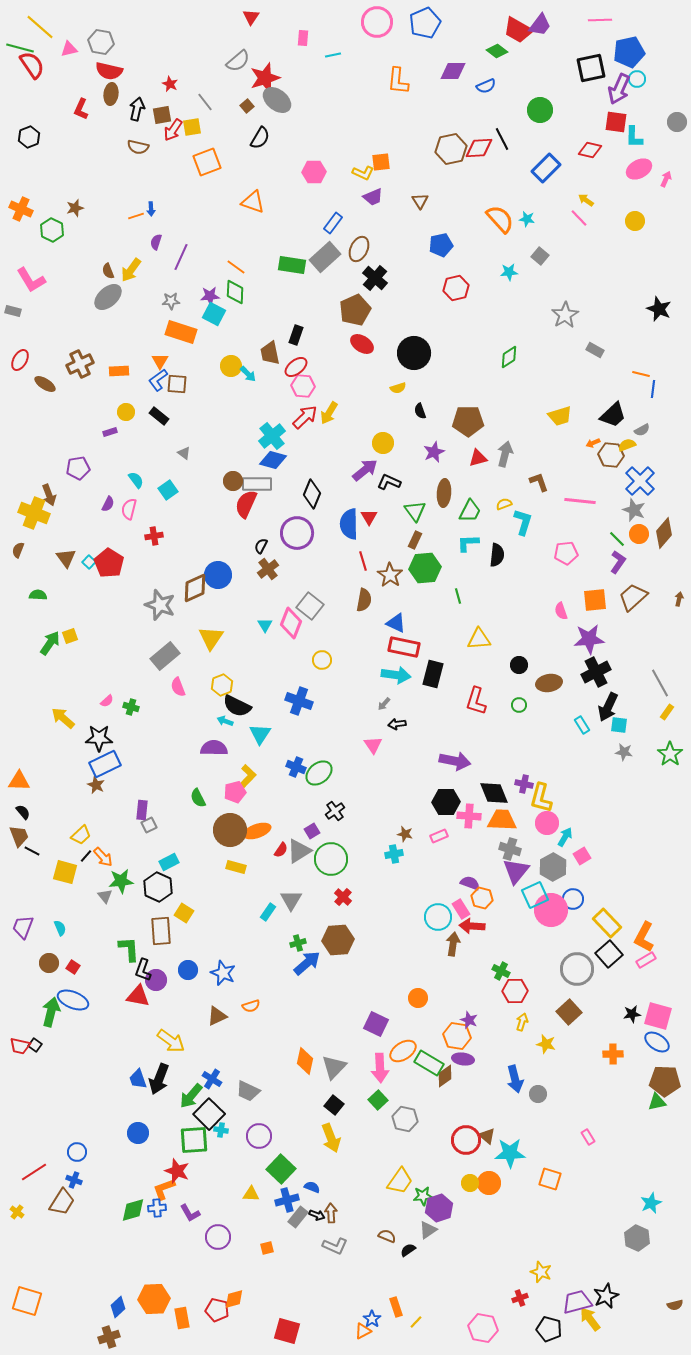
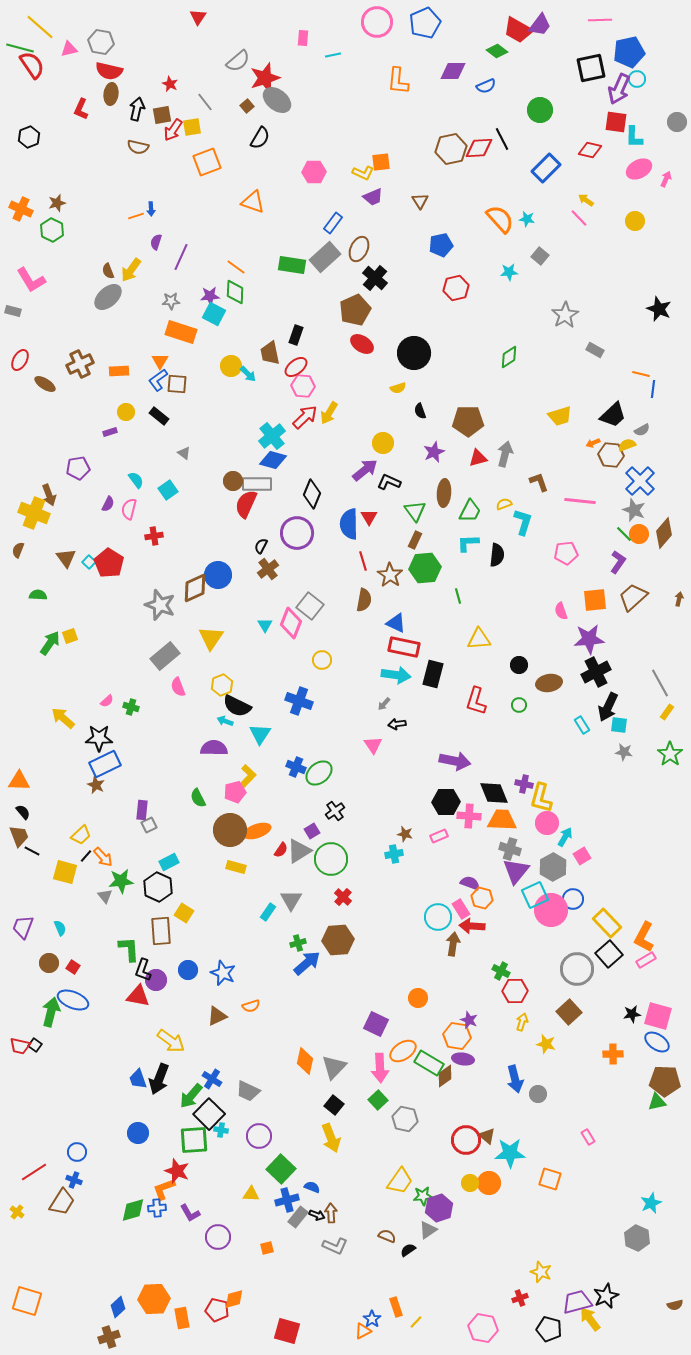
red triangle at (251, 17): moved 53 px left
brown star at (75, 208): moved 18 px left, 5 px up
green line at (617, 539): moved 7 px right, 5 px up
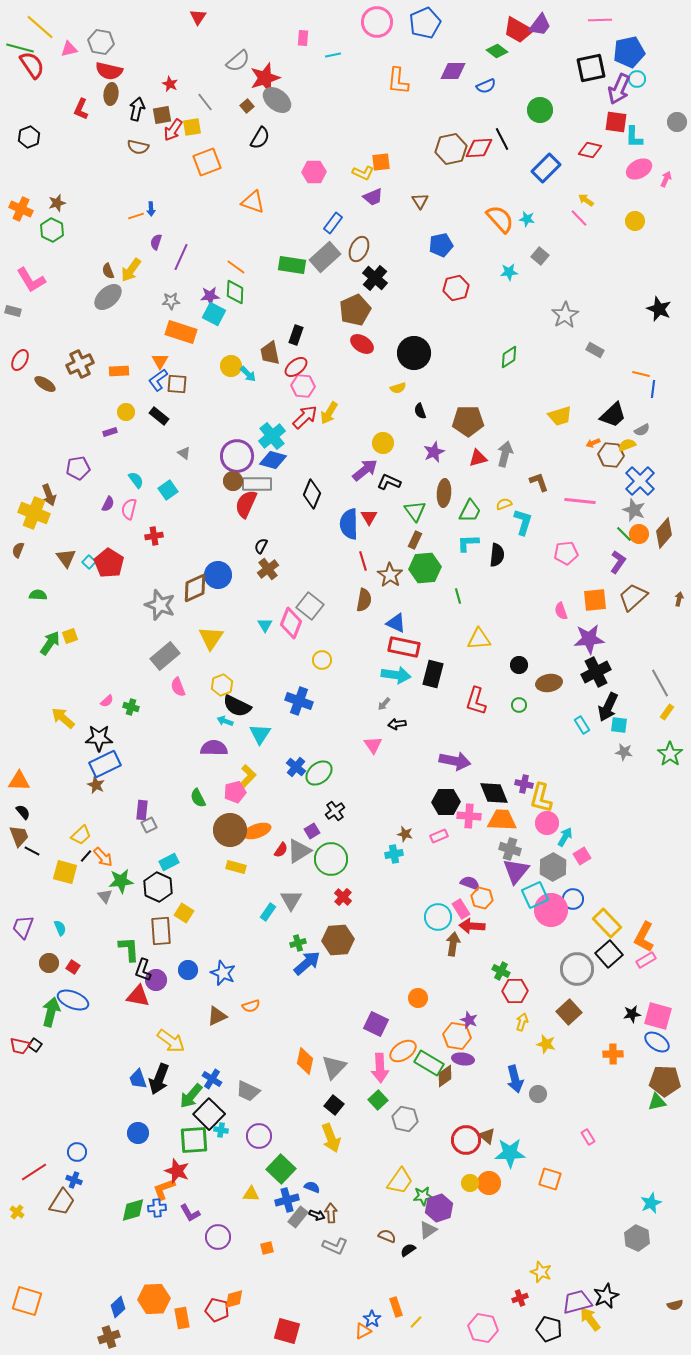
purple circle at (297, 533): moved 60 px left, 77 px up
blue cross at (296, 767): rotated 18 degrees clockwise
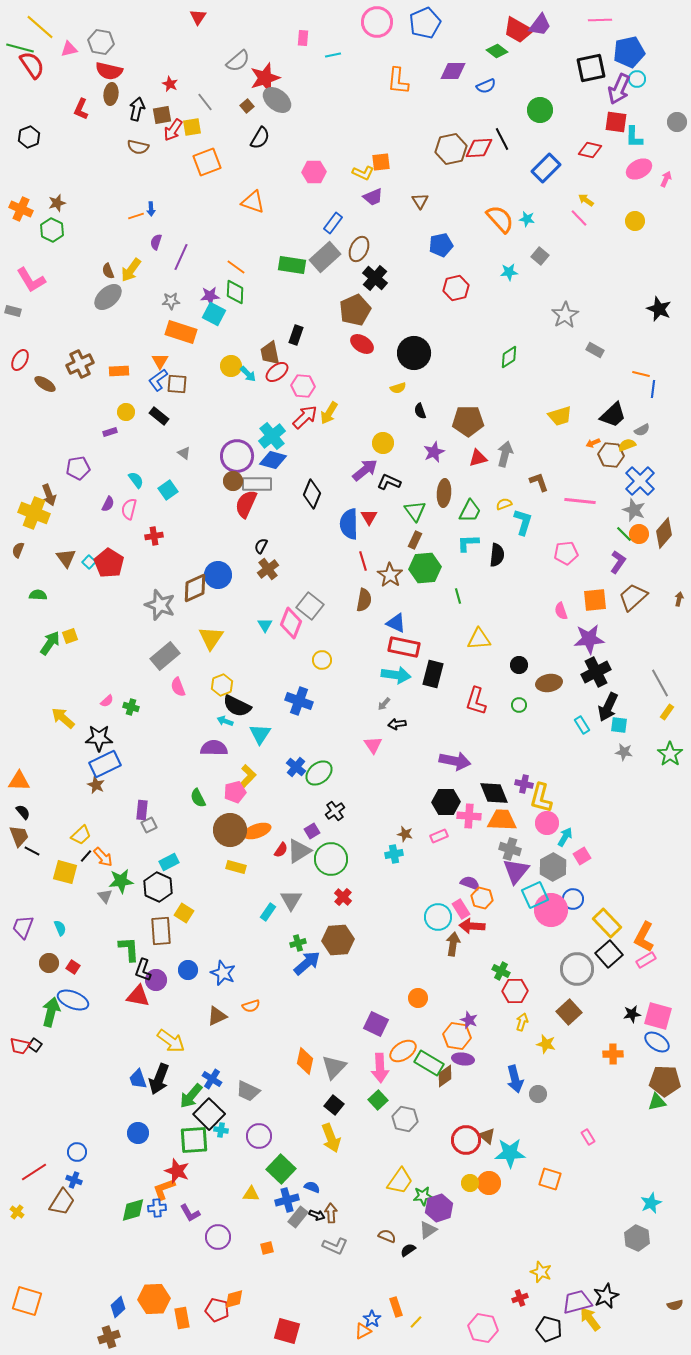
red ellipse at (296, 367): moved 19 px left, 5 px down
